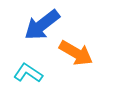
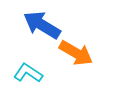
blue arrow: rotated 69 degrees clockwise
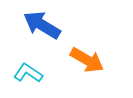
orange arrow: moved 11 px right, 7 px down
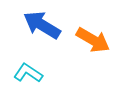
orange arrow: moved 6 px right, 20 px up
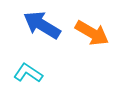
orange arrow: moved 1 px left, 7 px up
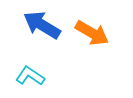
cyan L-shape: moved 2 px right, 3 px down
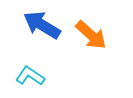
orange arrow: moved 1 px left, 2 px down; rotated 12 degrees clockwise
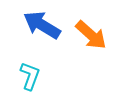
cyan L-shape: rotated 76 degrees clockwise
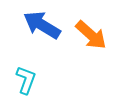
cyan L-shape: moved 4 px left, 4 px down
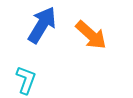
blue arrow: rotated 90 degrees clockwise
